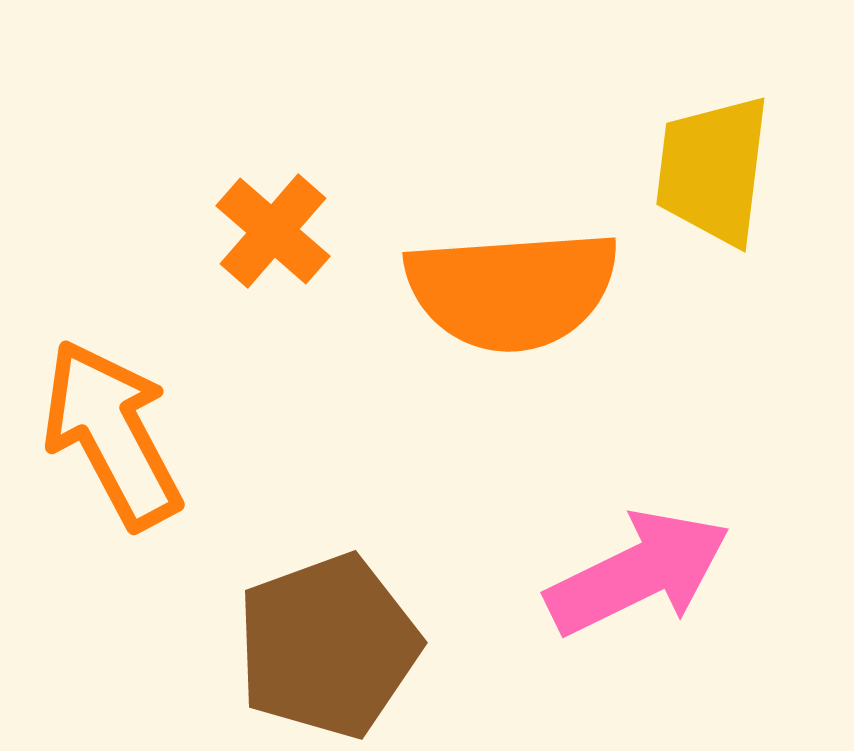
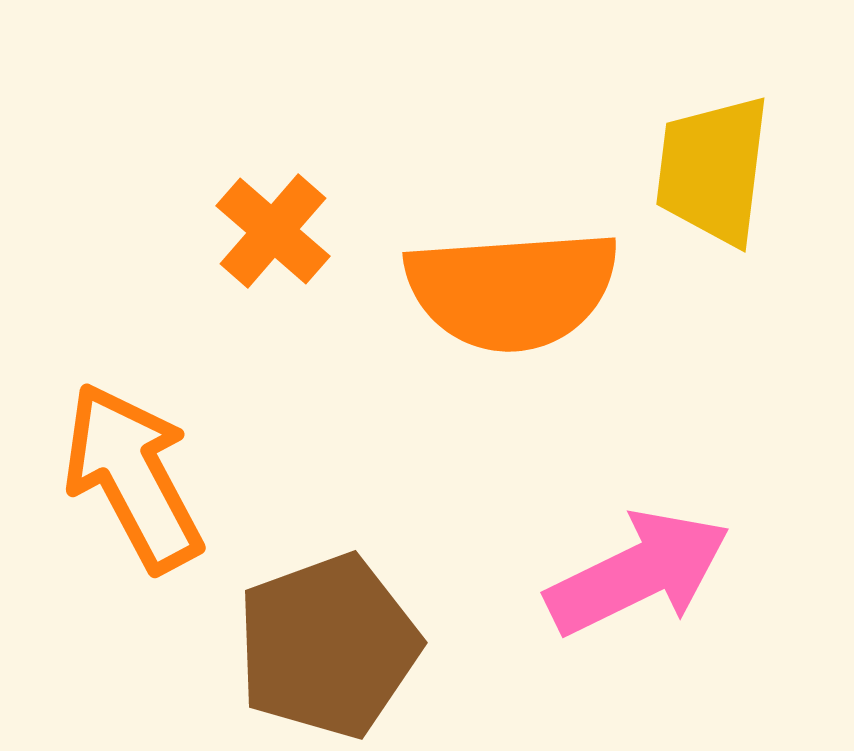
orange arrow: moved 21 px right, 43 px down
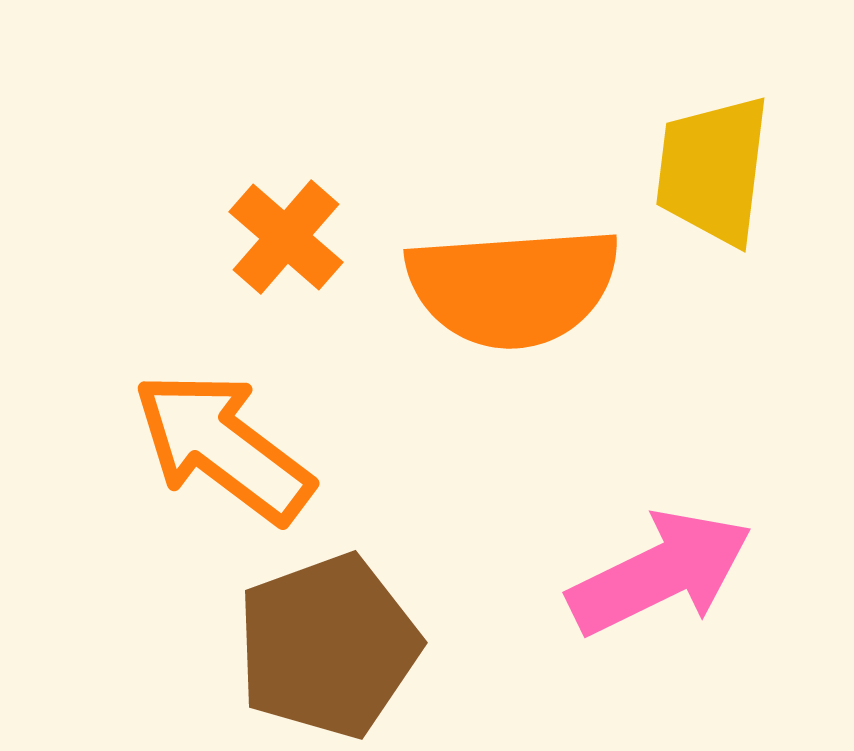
orange cross: moved 13 px right, 6 px down
orange semicircle: moved 1 px right, 3 px up
orange arrow: moved 90 px right, 30 px up; rotated 25 degrees counterclockwise
pink arrow: moved 22 px right
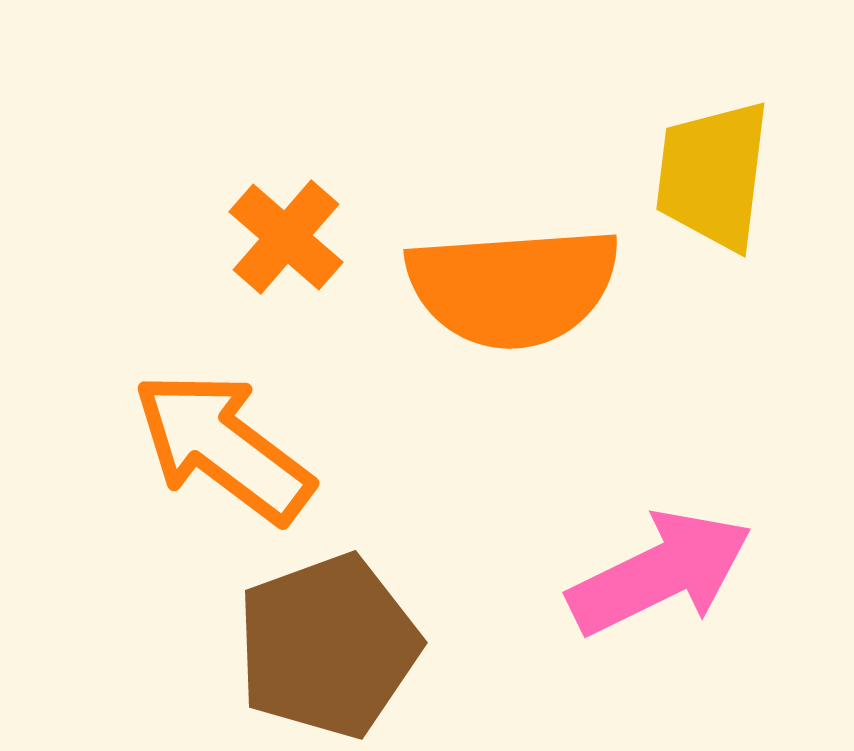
yellow trapezoid: moved 5 px down
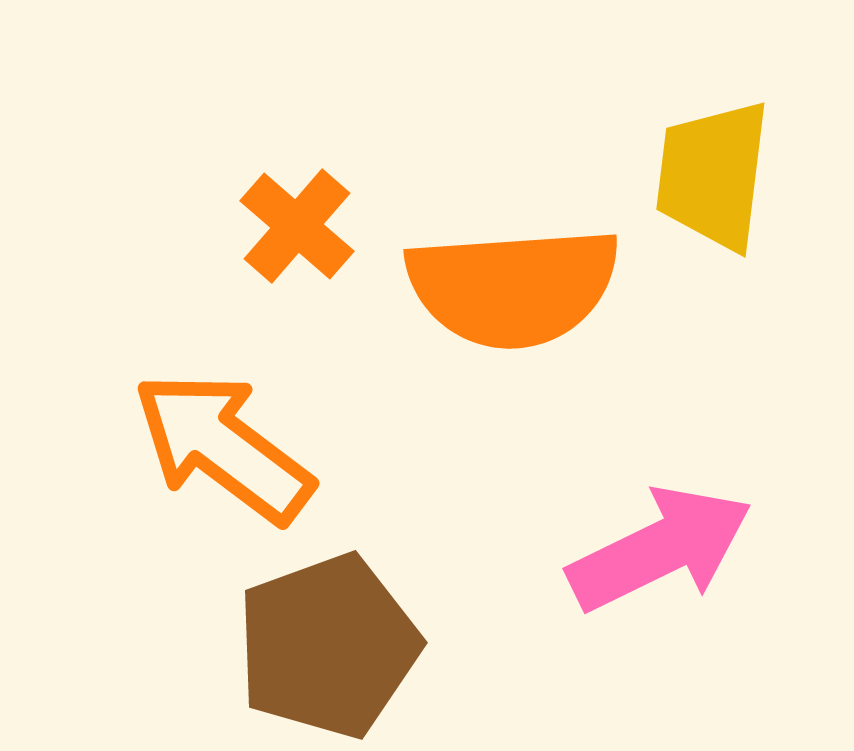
orange cross: moved 11 px right, 11 px up
pink arrow: moved 24 px up
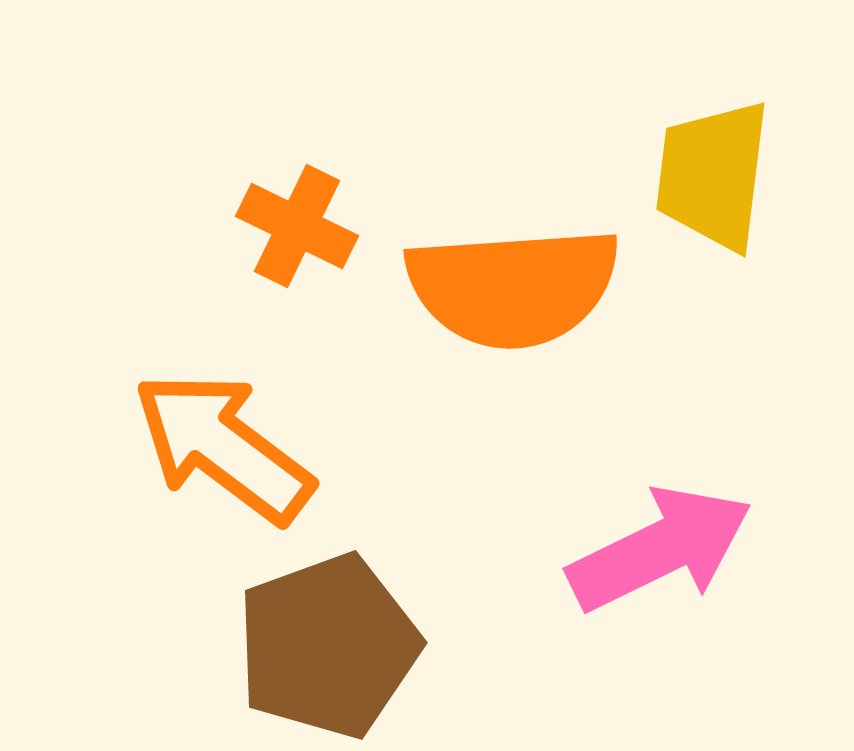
orange cross: rotated 15 degrees counterclockwise
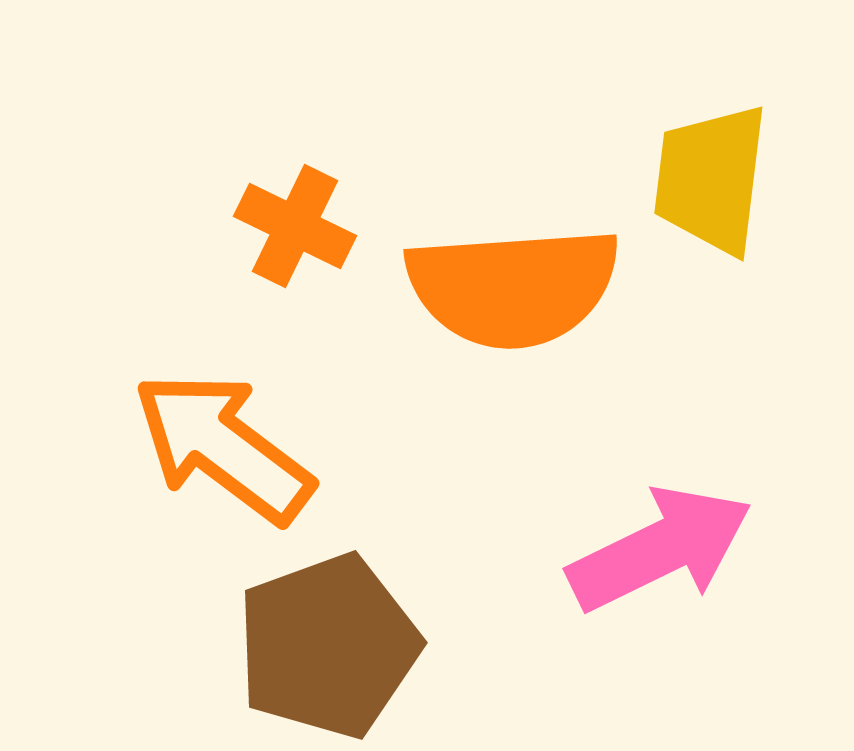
yellow trapezoid: moved 2 px left, 4 px down
orange cross: moved 2 px left
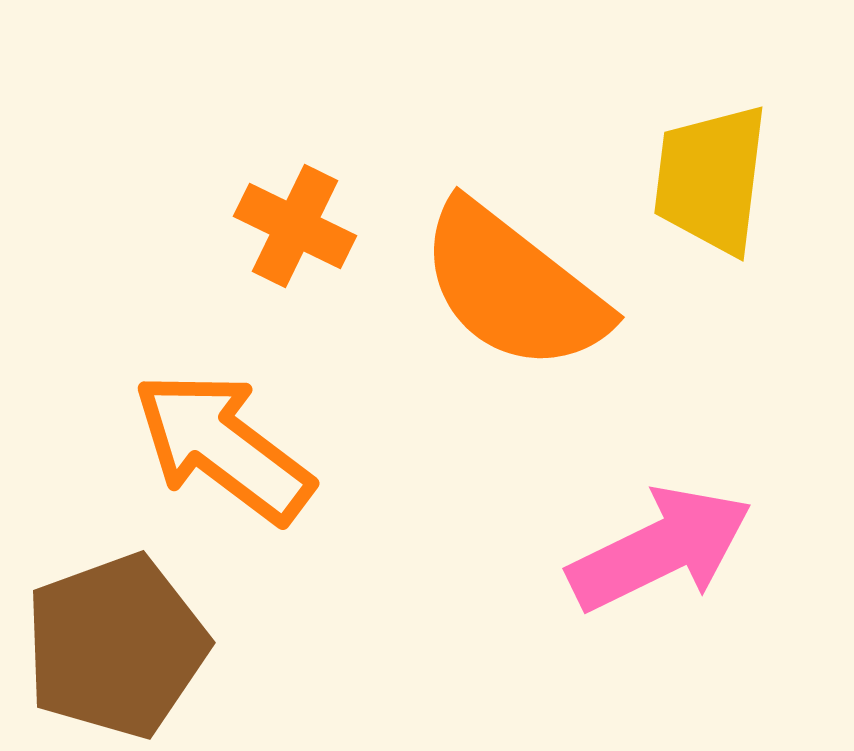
orange semicircle: rotated 42 degrees clockwise
brown pentagon: moved 212 px left
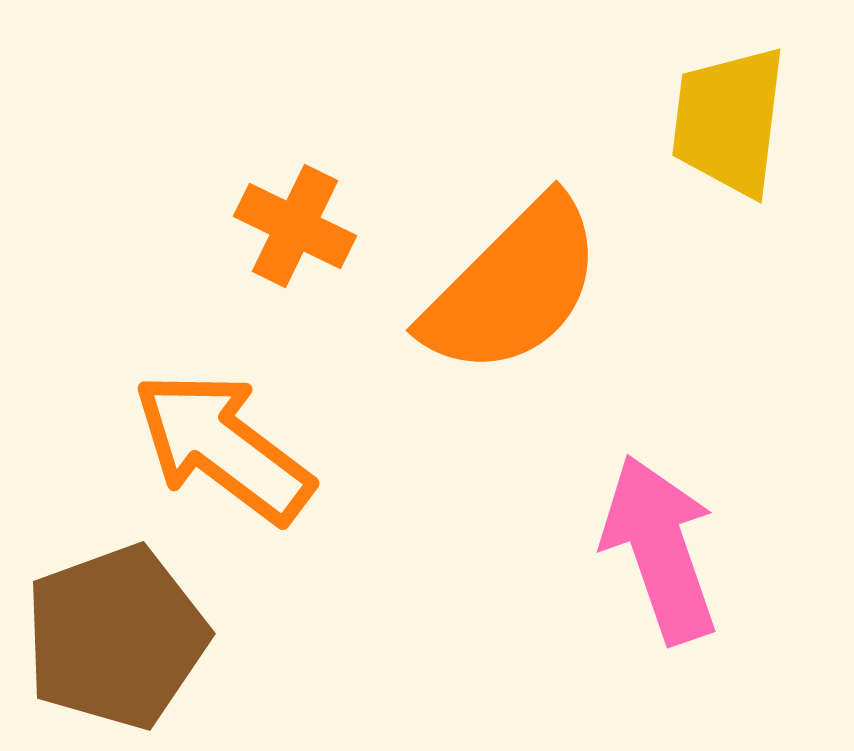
yellow trapezoid: moved 18 px right, 58 px up
orange semicircle: rotated 83 degrees counterclockwise
pink arrow: rotated 83 degrees counterclockwise
brown pentagon: moved 9 px up
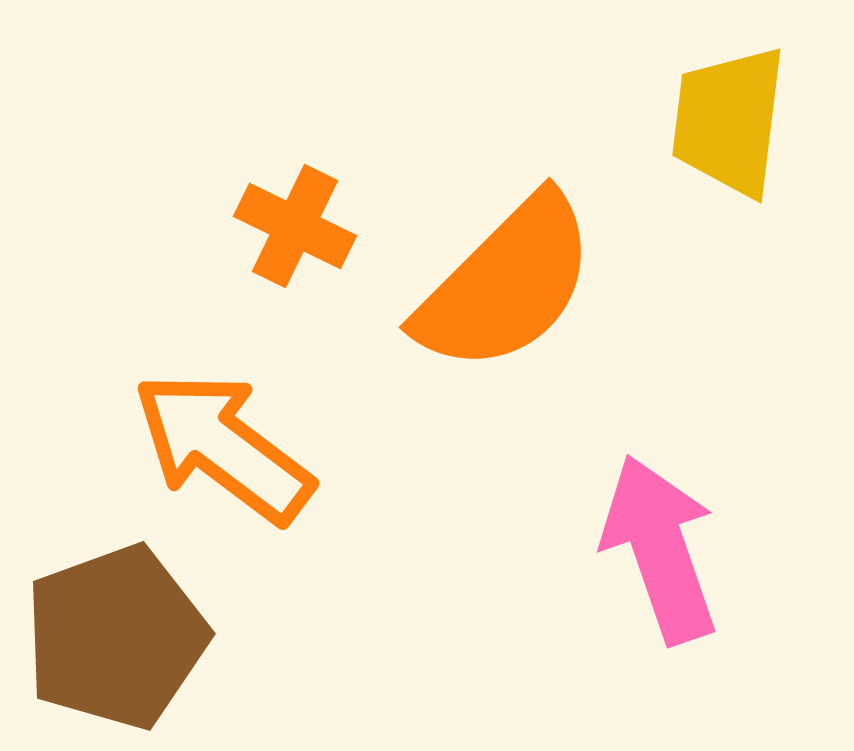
orange semicircle: moved 7 px left, 3 px up
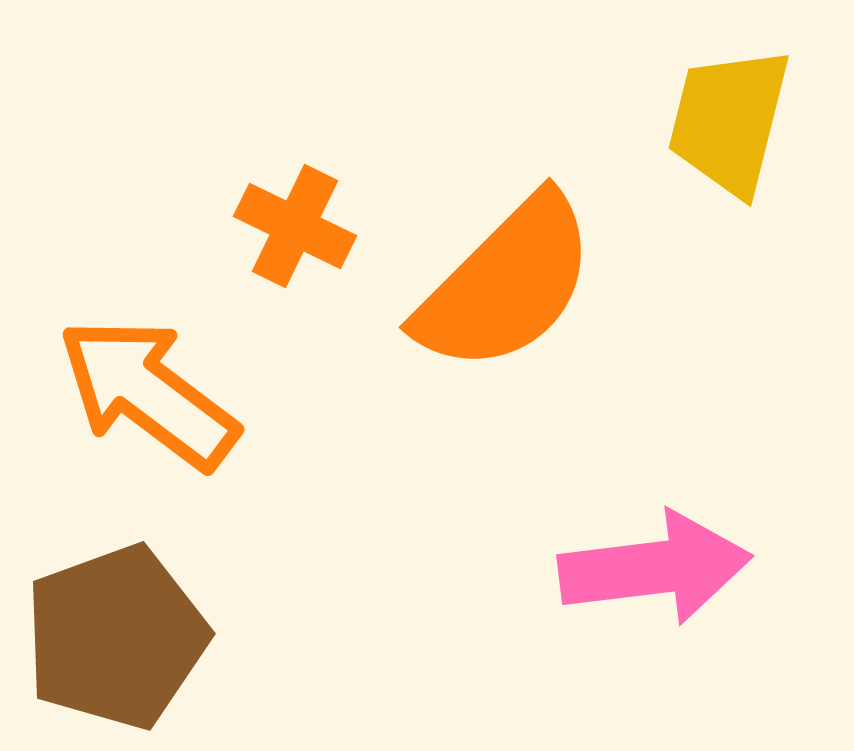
yellow trapezoid: rotated 7 degrees clockwise
orange arrow: moved 75 px left, 54 px up
pink arrow: moved 5 px left, 19 px down; rotated 102 degrees clockwise
